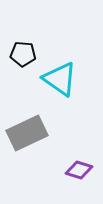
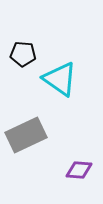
gray rectangle: moved 1 px left, 2 px down
purple diamond: rotated 12 degrees counterclockwise
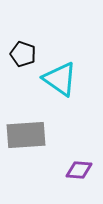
black pentagon: rotated 15 degrees clockwise
gray rectangle: rotated 21 degrees clockwise
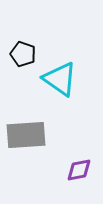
purple diamond: rotated 16 degrees counterclockwise
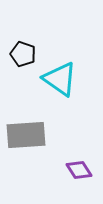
purple diamond: rotated 68 degrees clockwise
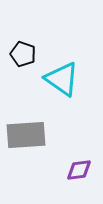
cyan triangle: moved 2 px right
purple diamond: rotated 64 degrees counterclockwise
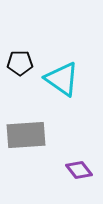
black pentagon: moved 3 px left, 9 px down; rotated 20 degrees counterclockwise
purple diamond: rotated 60 degrees clockwise
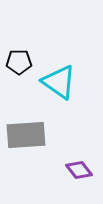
black pentagon: moved 1 px left, 1 px up
cyan triangle: moved 3 px left, 3 px down
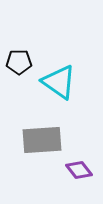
gray rectangle: moved 16 px right, 5 px down
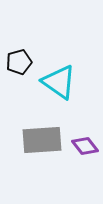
black pentagon: rotated 15 degrees counterclockwise
purple diamond: moved 6 px right, 24 px up
